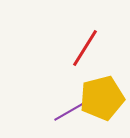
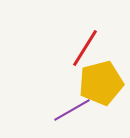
yellow pentagon: moved 1 px left, 15 px up
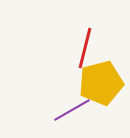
red line: rotated 18 degrees counterclockwise
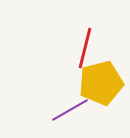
purple line: moved 2 px left
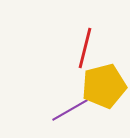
yellow pentagon: moved 3 px right, 3 px down
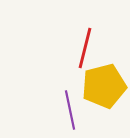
purple line: rotated 72 degrees counterclockwise
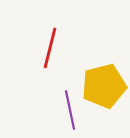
red line: moved 35 px left
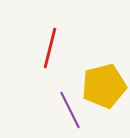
purple line: rotated 15 degrees counterclockwise
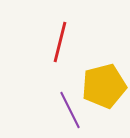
red line: moved 10 px right, 6 px up
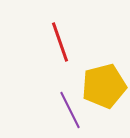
red line: rotated 33 degrees counterclockwise
